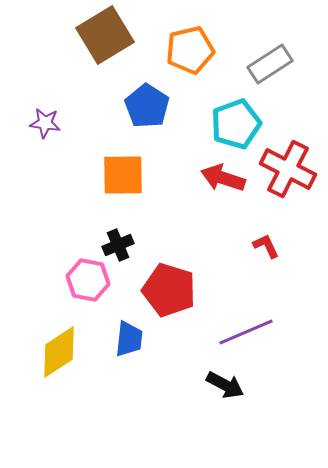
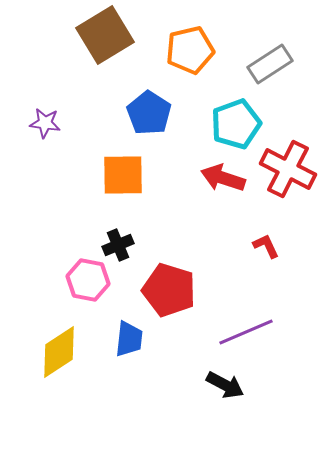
blue pentagon: moved 2 px right, 7 px down
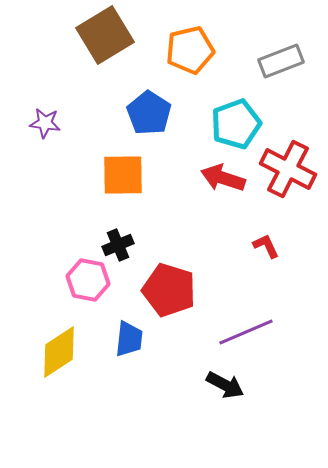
gray rectangle: moved 11 px right, 3 px up; rotated 12 degrees clockwise
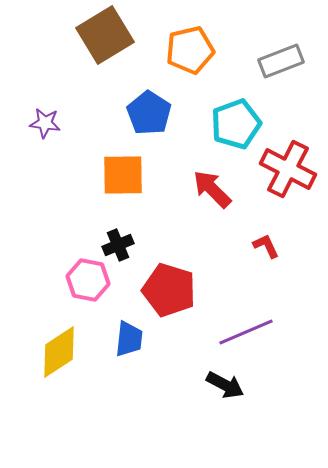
red arrow: moved 11 px left, 11 px down; rotated 27 degrees clockwise
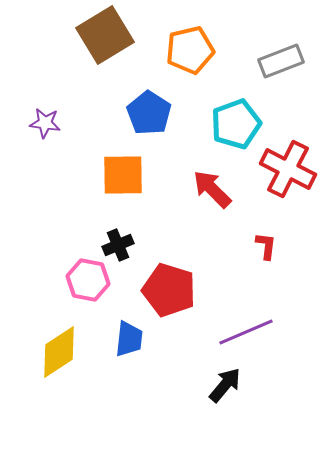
red L-shape: rotated 32 degrees clockwise
black arrow: rotated 78 degrees counterclockwise
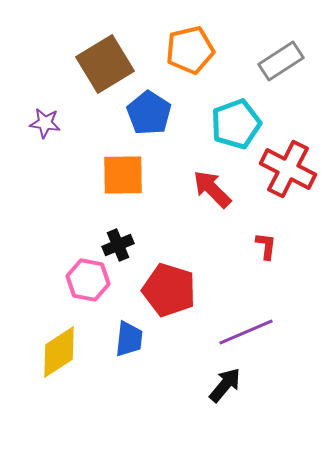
brown square: moved 29 px down
gray rectangle: rotated 12 degrees counterclockwise
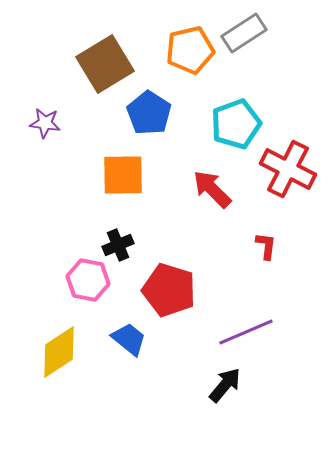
gray rectangle: moved 37 px left, 28 px up
blue trapezoid: rotated 57 degrees counterclockwise
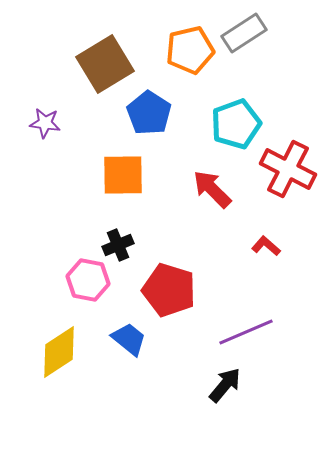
red L-shape: rotated 56 degrees counterclockwise
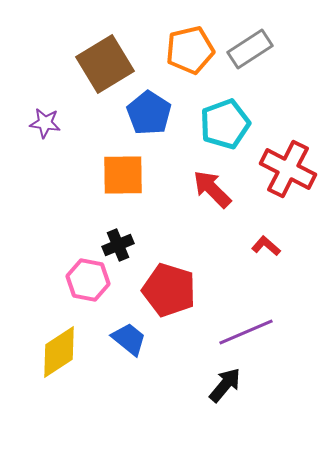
gray rectangle: moved 6 px right, 16 px down
cyan pentagon: moved 11 px left
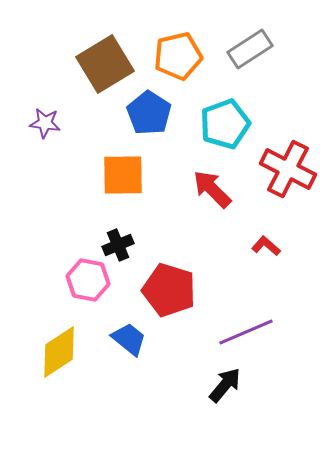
orange pentagon: moved 12 px left, 6 px down
